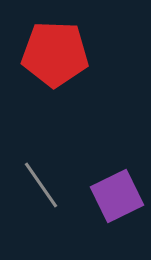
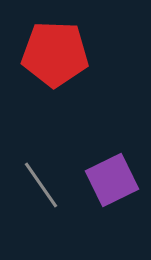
purple square: moved 5 px left, 16 px up
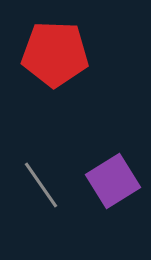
purple square: moved 1 px right, 1 px down; rotated 6 degrees counterclockwise
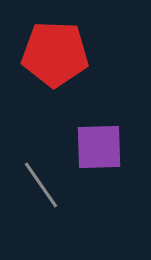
purple square: moved 14 px left, 34 px up; rotated 30 degrees clockwise
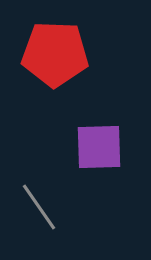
gray line: moved 2 px left, 22 px down
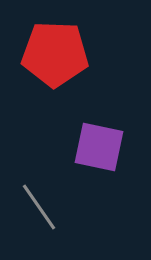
purple square: rotated 14 degrees clockwise
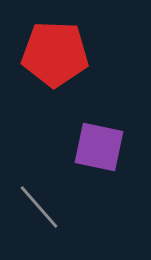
gray line: rotated 6 degrees counterclockwise
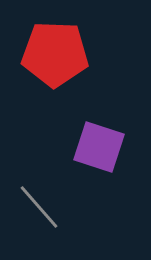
purple square: rotated 6 degrees clockwise
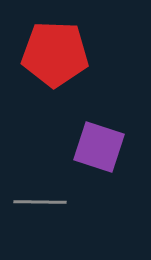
gray line: moved 1 px right, 5 px up; rotated 48 degrees counterclockwise
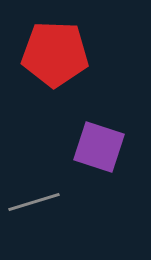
gray line: moved 6 px left; rotated 18 degrees counterclockwise
